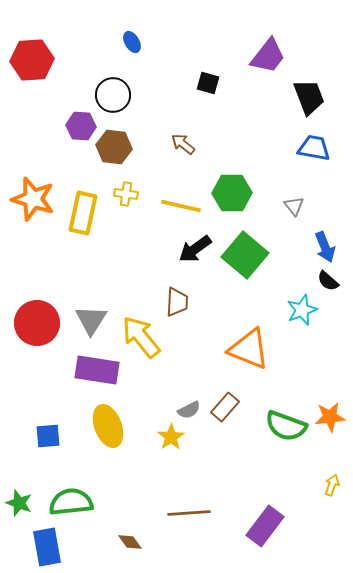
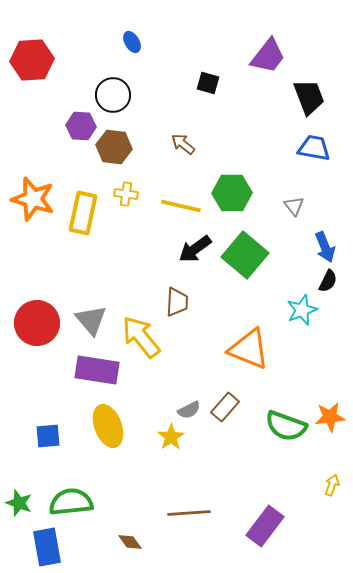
black semicircle at (328, 281): rotated 105 degrees counterclockwise
gray triangle at (91, 320): rotated 12 degrees counterclockwise
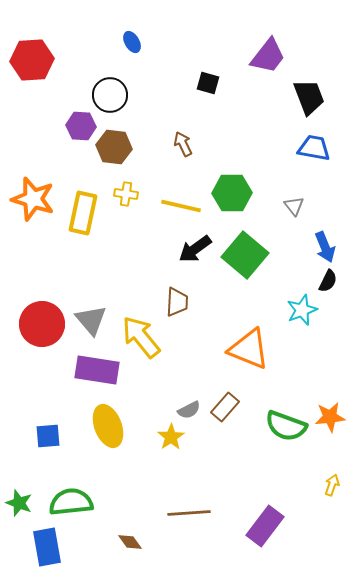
black circle at (113, 95): moved 3 px left
brown arrow at (183, 144): rotated 25 degrees clockwise
red circle at (37, 323): moved 5 px right, 1 px down
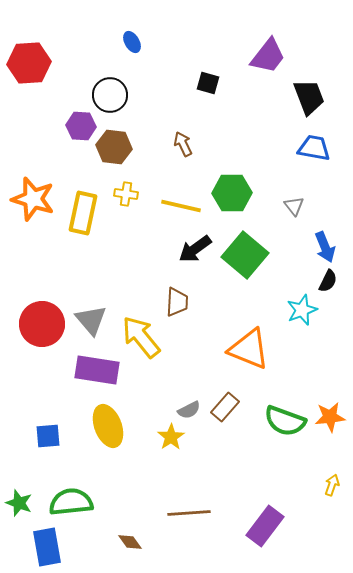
red hexagon at (32, 60): moved 3 px left, 3 px down
green semicircle at (286, 426): moved 1 px left, 5 px up
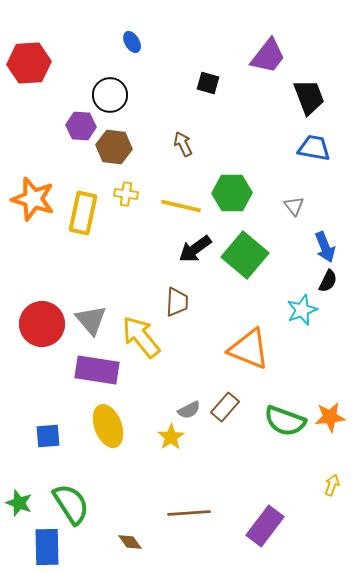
green semicircle at (71, 502): moved 2 px down; rotated 63 degrees clockwise
blue rectangle at (47, 547): rotated 9 degrees clockwise
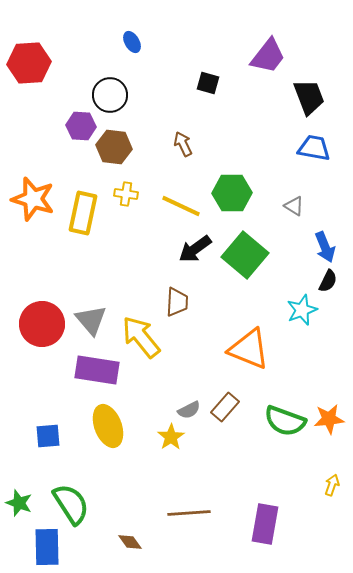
yellow line at (181, 206): rotated 12 degrees clockwise
gray triangle at (294, 206): rotated 20 degrees counterclockwise
orange star at (330, 417): moved 1 px left, 2 px down
purple rectangle at (265, 526): moved 2 px up; rotated 27 degrees counterclockwise
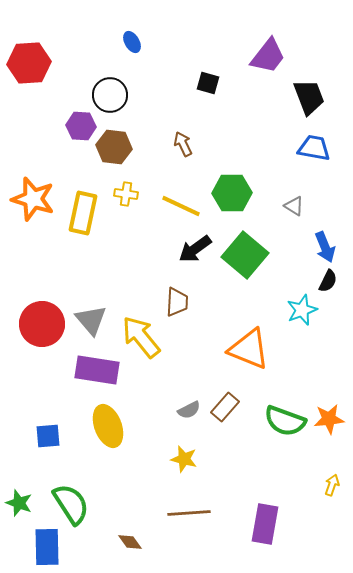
yellow star at (171, 437): moved 13 px right, 22 px down; rotated 24 degrees counterclockwise
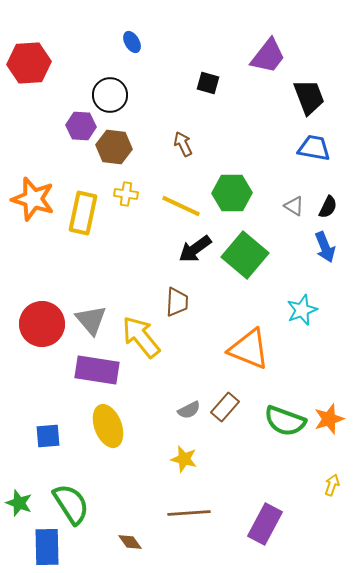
black semicircle at (328, 281): moved 74 px up
orange star at (329, 419): rotated 12 degrees counterclockwise
purple rectangle at (265, 524): rotated 18 degrees clockwise
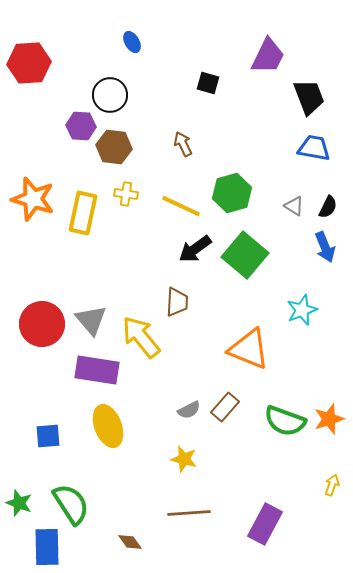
purple trapezoid at (268, 56): rotated 12 degrees counterclockwise
green hexagon at (232, 193): rotated 15 degrees counterclockwise
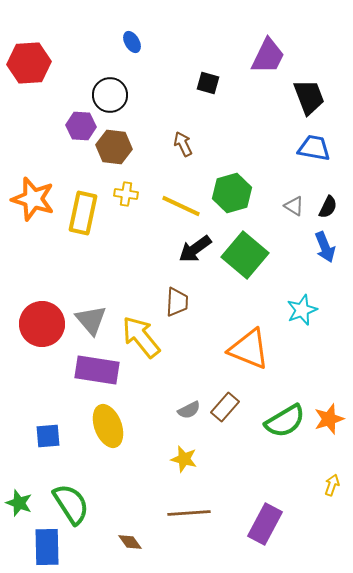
green semicircle at (285, 421): rotated 51 degrees counterclockwise
